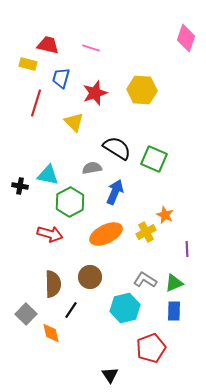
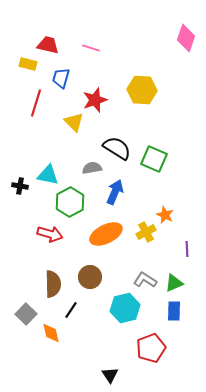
red star: moved 7 px down
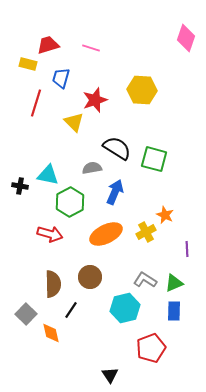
red trapezoid: rotated 30 degrees counterclockwise
green square: rotated 8 degrees counterclockwise
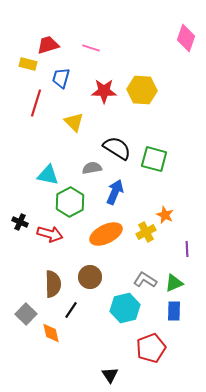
red star: moved 9 px right, 9 px up; rotated 20 degrees clockwise
black cross: moved 36 px down; rotated 14 degrees clockwise
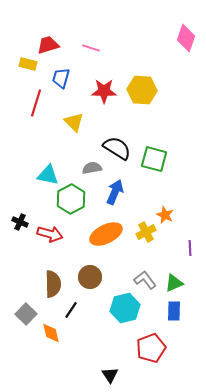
green hexagon: moved 1 px right, 3 px up
purple line: moved 3 px right, 1 px up
gray L-shape: rotated 20 degrees clockwise
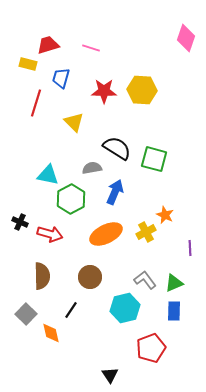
brown semicircle: moved 11 px left, 8 px up
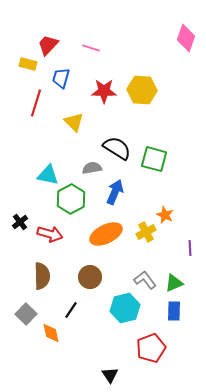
red trapezoid: rotated 30 degrees counterclockwise
black cross: rotated 28 degrees clockwise
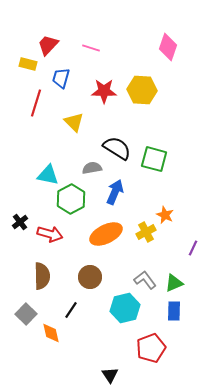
pink diamond: moved 18 px left, 9 px down
purple line: moved 3 px right; rotated 28 degrees clockwise
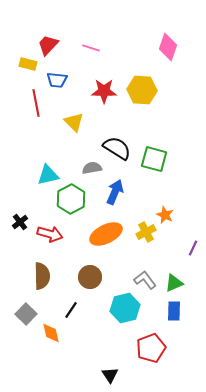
blue trapezoid: moved 4 px left, 2 px down; rotated 100 degrees counterclockwise
red line: rotated 28 degrees counterclockwise
cyan triangle: rotated 25 degrees counterclockwise
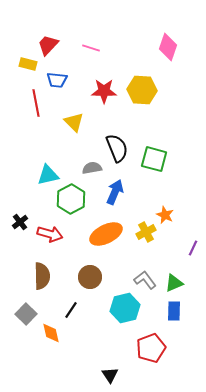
black semicircle: rotated 36 degrees clockwise
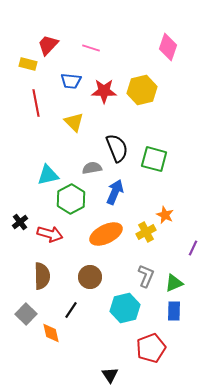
blue trapezoid: moved 14 px right, 1 px down
yellow hexagon: rotated 16 degrees counterclockwise
gray L-shape: moved 1 px right, 4 px up; rotated 60 degrees clockwise
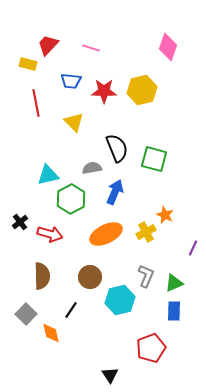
cyan hexagon: moved 5 px left, 8 px up
